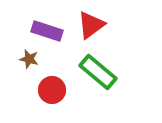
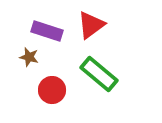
brown star: moved 2 px up
green rectangle: moved 1 px right, 2 px down
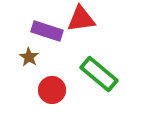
red triangle: moved 10 px left, 6 px up; rotated 28 degrees clockwise
brown star: rotated 18 degrees clockwise
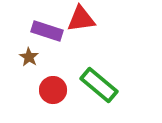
green rectangle: moved 11 px down
red circle: moved 1 px right
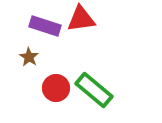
purple rectangle: moved 2 px left, 5 px up
green rectangle: moved 5 px left, 5 px down
red circle: moved 3 px right, 2 px up
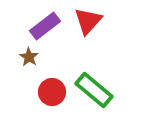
red triangle: moved 7 px right, 2 px down; rotated 40 degrees counterclockwise
purple rectangle: rotated 56 degrees counterclockwise
red circle: moved 4 px left, 4 px down
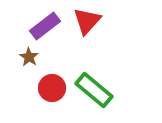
red triangle: moved 1 px left
red circle: moved 4 px up
